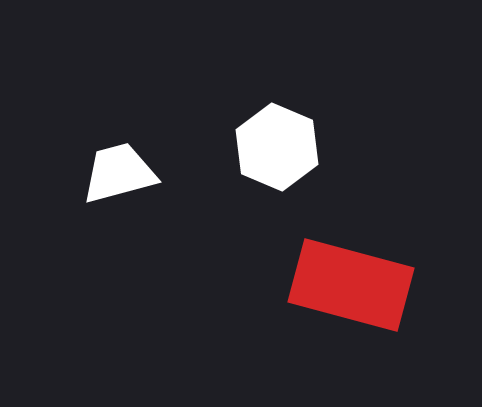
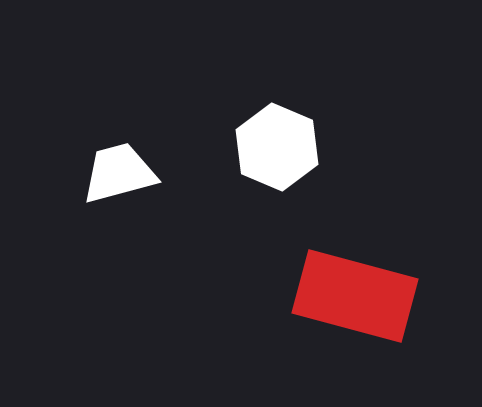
red rectangle: moved 4 px right, 11 px down
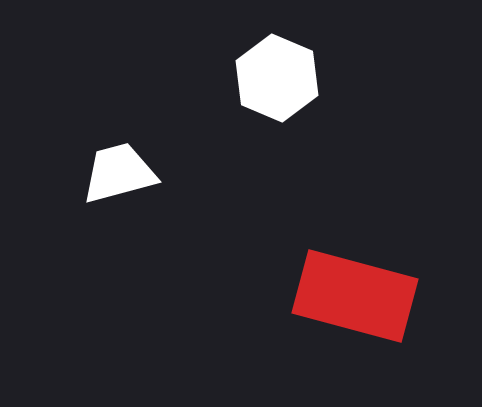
white hexagon: moved 69 px up
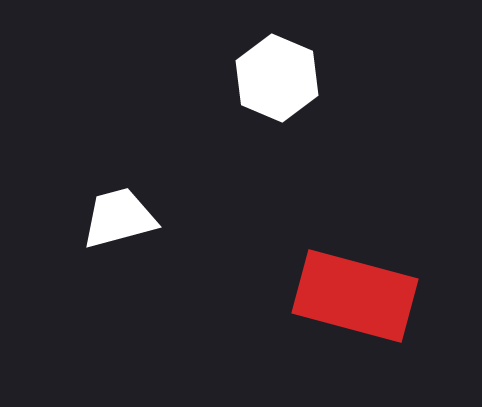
white trapezoid: moved 45 px down
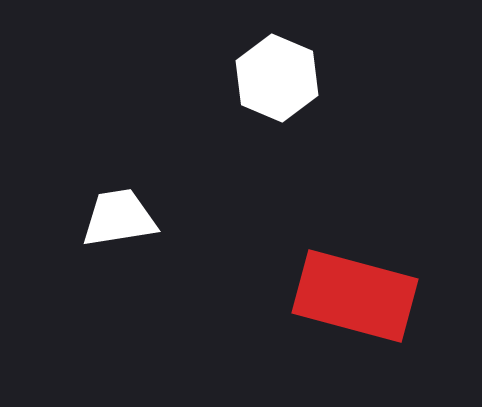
white trapezoid: rotated 6 degrees clockwise
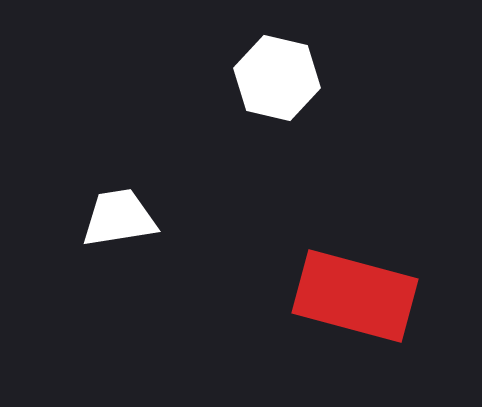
white hexagon: rotated 10 degrees counterclockwise
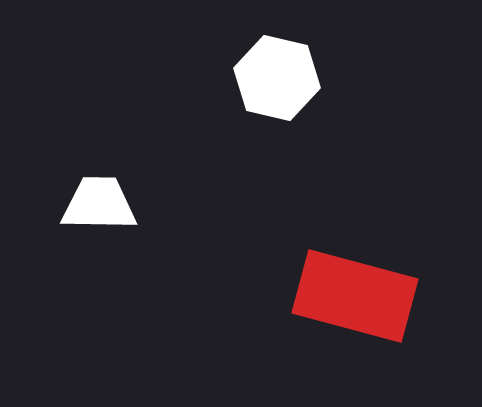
white trapezoid: moved 20 px left, 14 px up; rotated 10 degrees clockwise
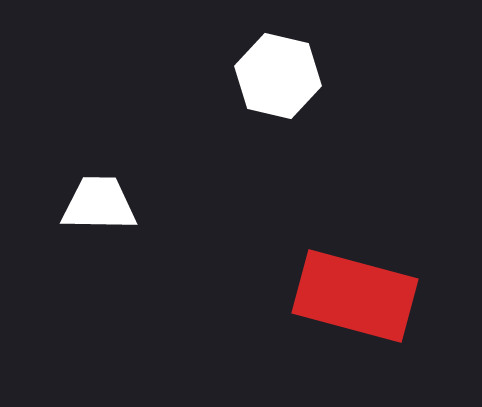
white hexagon: moved 1 px right, 2 px up
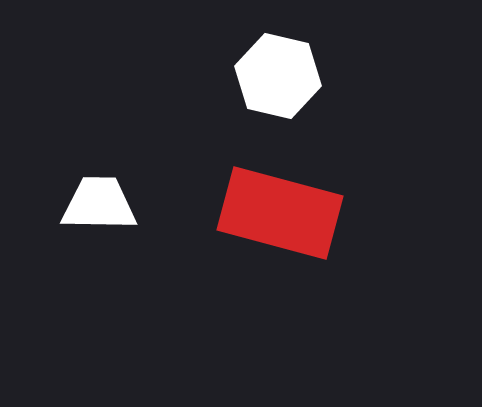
red rectangle: moved 75 px left, 83 px up
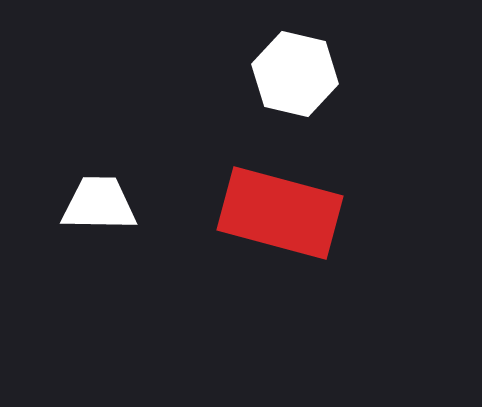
white hexagon: moved 17 px right, 2 px up
